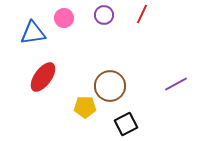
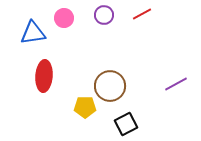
red line: rotated 36 degrees clockwise
red ellipse: moved 1 px right, 1 px up; rotated 32 degrees counterclockwise
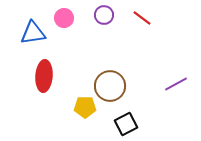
red line: moved 4 px down; rotated 66 degrees clockwise
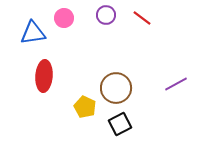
purple circle: moved 2 px right
brown circle: moved 6 px right, 2 px down
yellow pentagon: rotated 25 degrees clockwise
black square: moved 6 px left
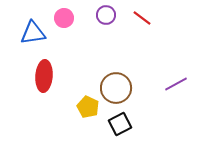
yellow pentagon: moved 3 px right
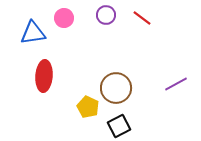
black square: moved 1 px left, 2 px down
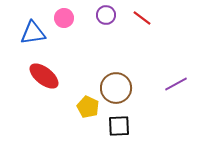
red ellipse: rotated 56 degrees counterclockwise
black square: rotated 25 degrees clockwise
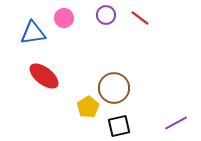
red line: moved 2 px left
purple line: moved 39 px down
brown circle: moved 2 px left
yellow pentagon: rotated 15 degrees clockwise
black square: rotated 10 degrees counterclockwise
